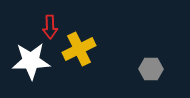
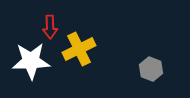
gray hexagon: rotated 20 degrees clockwise
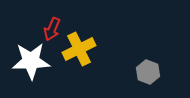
red arrow: moved 2 px right, 2 px down; rotated 25 degrees clockwise
gray hexagon: moved 3 px left, 3 px down
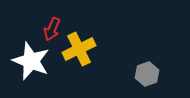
white star: rotated 24 degrees clockwise
gray hexagon: moved 1 px left, 2 px down; rotated 20 degrees clockwise
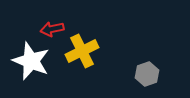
red arrow: rotated 55 degrees clockwise
yellow cross: moved 3 px right, 2 px down
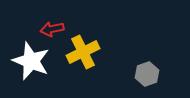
yellow cross: moved 1 px right, 1 px down
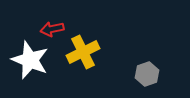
white star: moved 1 px left, 1 px up
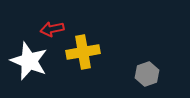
yellow cross: rotated 16 degrees clockwise
white star: moved 1 px left, 1 px down
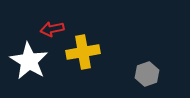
white star: rotated 9 degrees clockwise
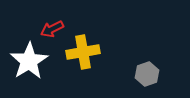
red arrow: rotated 15 degrees counterclockwise
white star: rotated 9 degrees clockwise
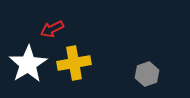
yellow cross: moved 9 px left, 11 px down
white star: moved 1 px left, 3 px down
